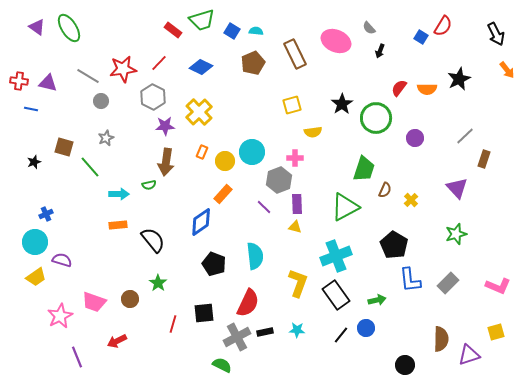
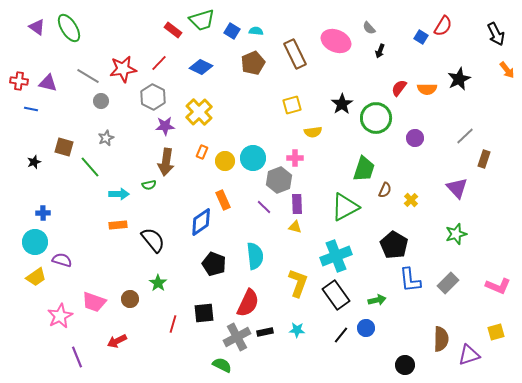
cyan circle at (252, 152): moved 1 px right, 6 px down
orange rectangle at (223, 194): moved 6 px down; rotated 66 degrees counterclockwise
blue cross at (46, 214): moved 3 px left, 1 px up; rotated 24 degrees clockwise
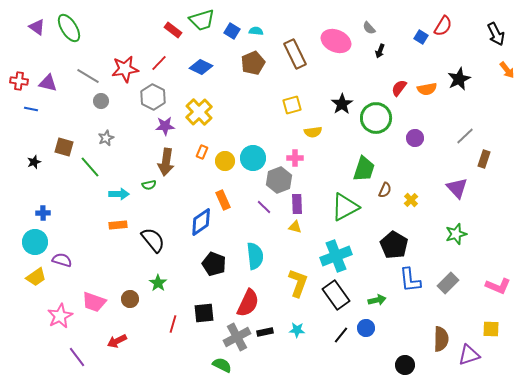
red star at (123, 69): moved 2 px right
orange semicircle at (427, 89): rotated 12 degrees counterclockwise
yellow square at (496, 332): moved 5 px left, 3 px up; rotated 18 degrees clockwise
purple line at (77, 357): rotated 15 degrees counterclockwise
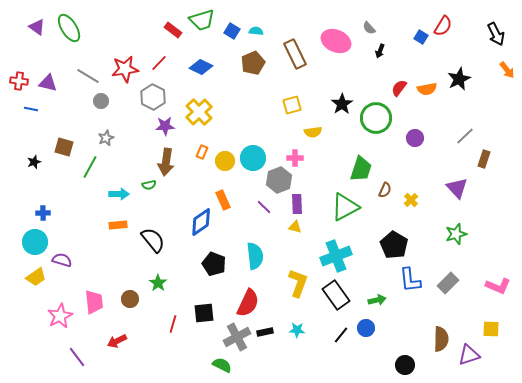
green line at (90, 167): rotated 70 degrees clockwise
green trapezoid at (364, 169): moved 3 px left
pink trapezoid at (94, 302): rotated 115 degrees counterclockwise
